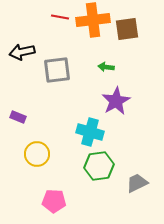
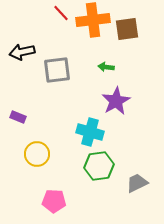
red line: moved 1 px right, 4 px up; rotated 36 degrees clockwise
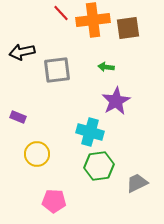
brown square: moved 1 px right, 1 px up
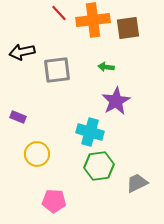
red line: moved 2 px left
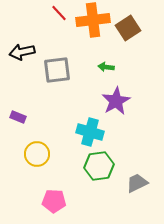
brown square: rotated 25 degrees counterclockwise
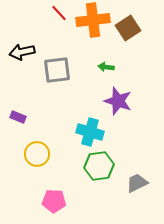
purple star: moved 2 px right; rotated 24 degrees counterclockwise
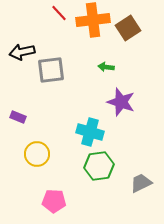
gray square: moved 6 px left
purple star: moved 3 px right, 1 px down
gray trapezoid: moved 4 px right
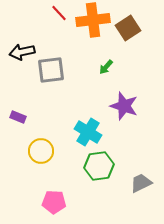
green arrow: rotated 56 degrees counterclockwise
purple star: moved 3 px right, 4 px down
cyan cross: moved 2 px left; rotated 16 degrees clockwise
yellow circle: moved 4 px right, 3 px up
pink pentagon: moved 1 px down
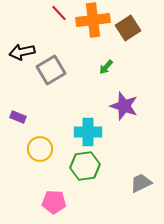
gray square: rotated 24 degrees counterclockwise
cyan cross: rotated 32 degrees counterclockwise
yellow circle: moved 1 px left, 2 px up
green hexagon: moved 14 px left
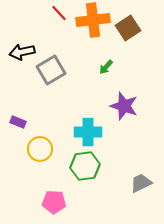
purple rectangle: moved 5 px down
